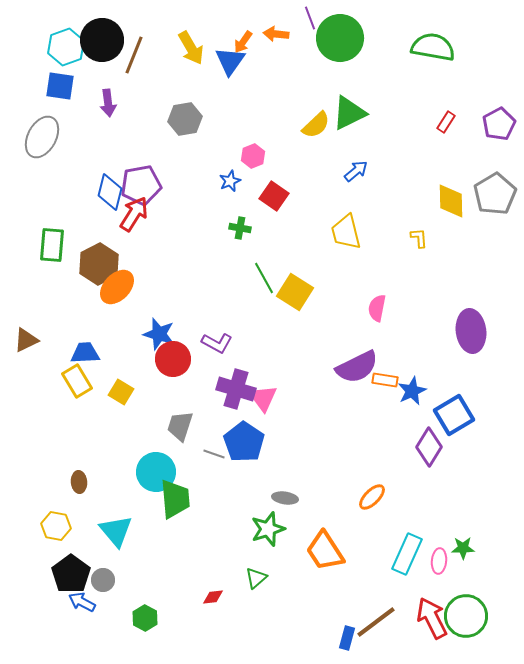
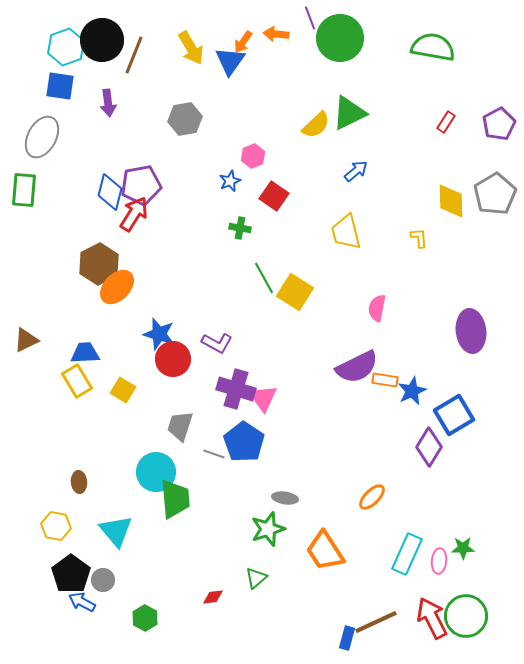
green rectangle at (52, 245): moved 28 px left, 55 px up
yellow square at (121, 392): moved 2 px right, 2 px up
brown line at (376, 622): rotated 12 degrees clockwise
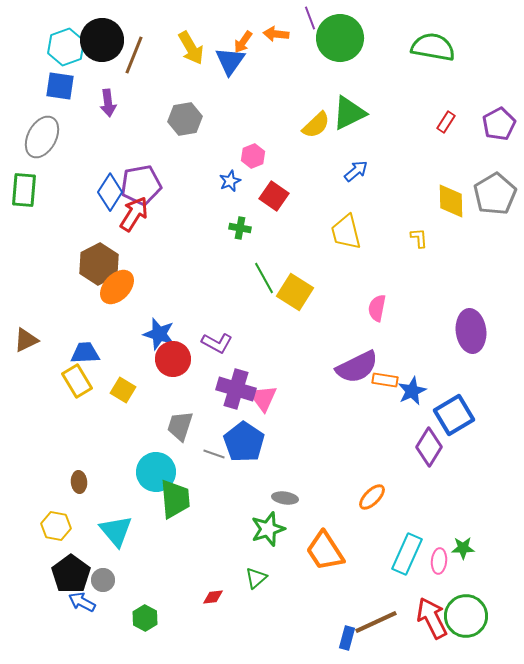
blue diamond at (110, 192): rotated 18 degrees clockwise
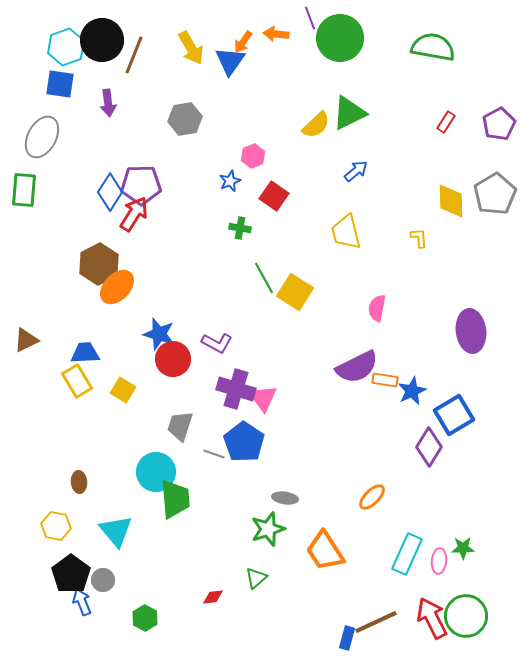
blue square at (60, 86): moved 2 px up
purple pentagon at (141, 185): rotated 9 degrees clockwise
blue arrow at (82, 602): rotated 40 degrees clockwise
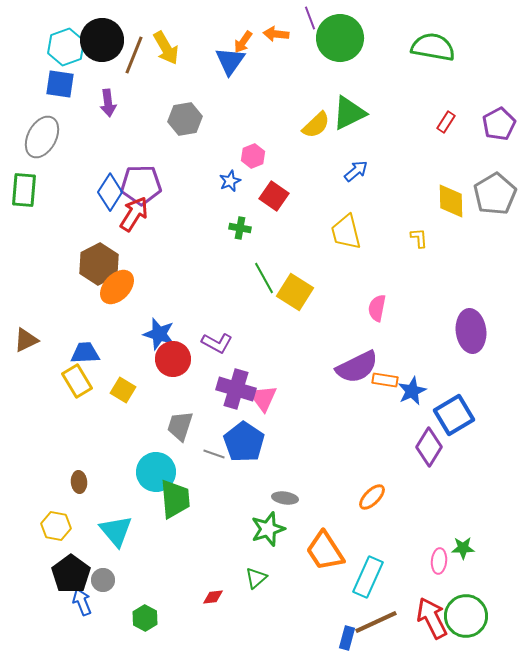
yellow arrow at (191, 48): moved 25 px left
cyan rectangle at (407, 554): moved 39 px left, 23 px down
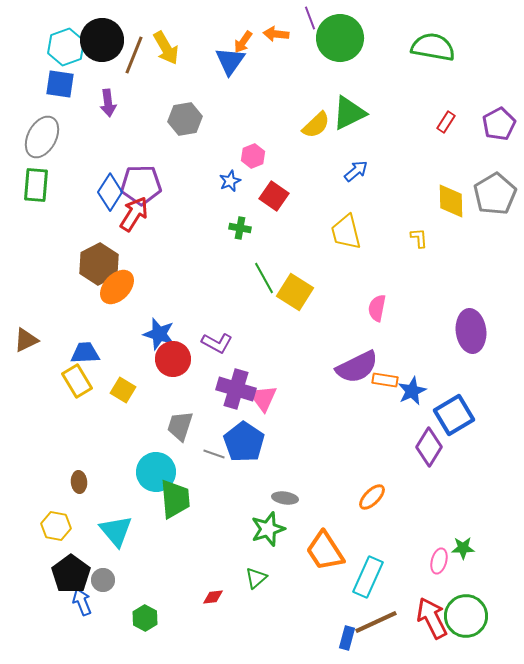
green rectangle at (24, 190): moved 12 px right, 5 px up
pink ellipse at (439, 561): rotated 10 degrees clockwise
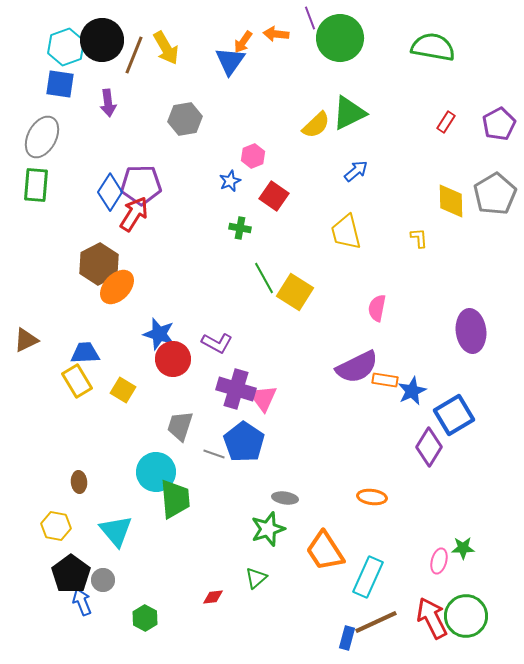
orange ellipse at (372, 497): rotated 52 degrees clockwise
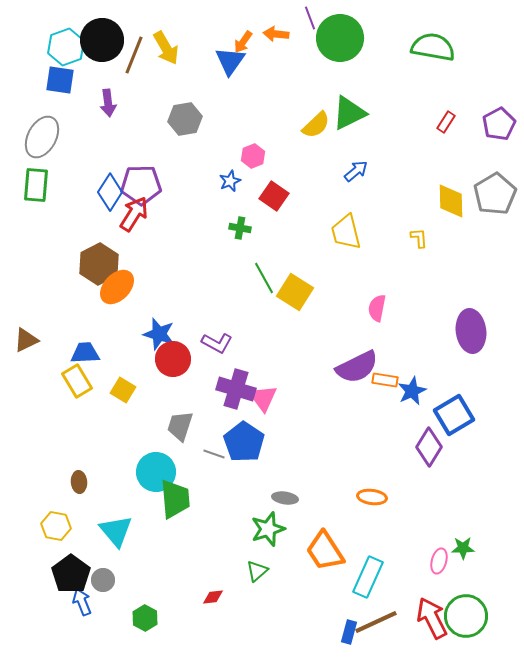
blue square at (60, 84): moved 4 px up
green triangle at (256, 578): moved 1 px right, 7 px up
blue rectangle at (347, 638): moved 2 px right, 6 px up
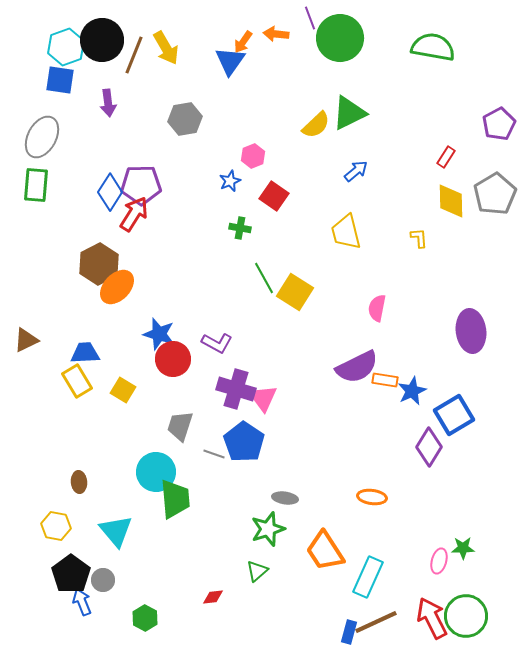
red rectangle at (446, 122): moved 35 px down
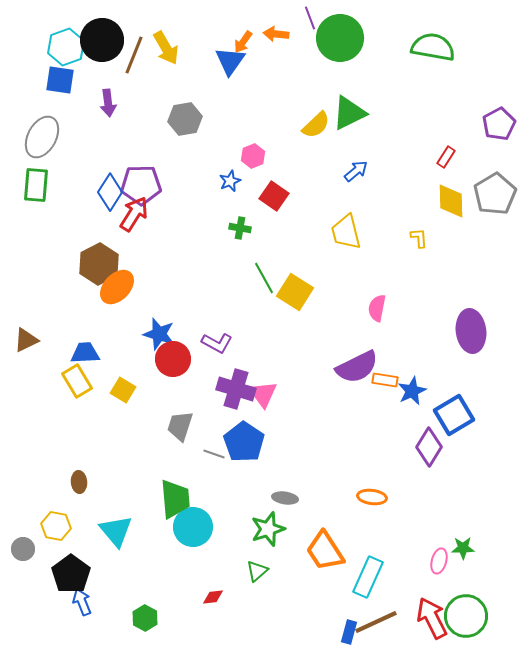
pink triangle at (263, 398): moved 4 px up
cyan circle at (156, 472): moved 37 px right, 55 px down
gray circle at (103, 580): moved 80 px left, 31 px up
